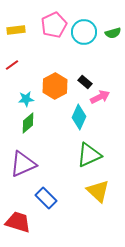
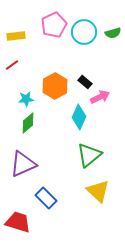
yellow rectangle: moved 6 px down
green triangle: rotated 16 degrees counterclockwise
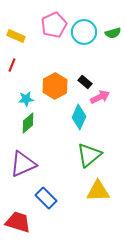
yellow rectangle: rotated 30 degrees clockwise
red line: rotated 32 degrees counterclockwise
yellow triangle: rotated 45 degrees counterclockwise
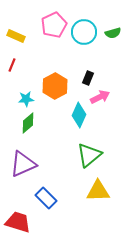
black rectangle: moved 3 px right, 4 px up; rotated 72 degrees clockwise
cyan diamond: moved 2 px up
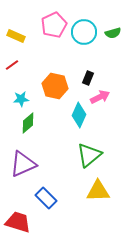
red line: rotated 32 degrees clockwise
orange hexagon: rotated 20 degrees counterclockwise
cyan star: moved 5 px left
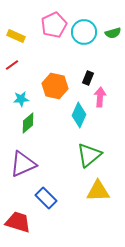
pink arrow: rotated 60 degrees counterclockwise
